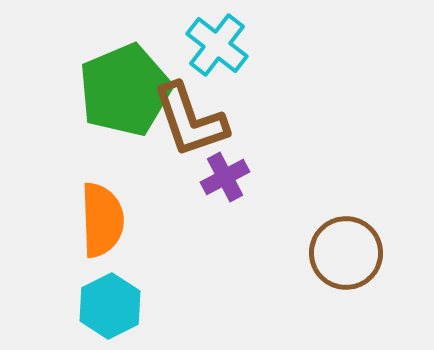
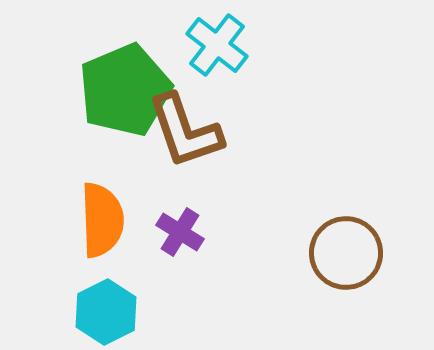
brown L-shape: moved 5 px left, 11 px down
purple cross: moved 45 px left, 55 px down; rotated 30 degrees counterclockwise
cyan hexagon: moved 4 px left, 6 px down
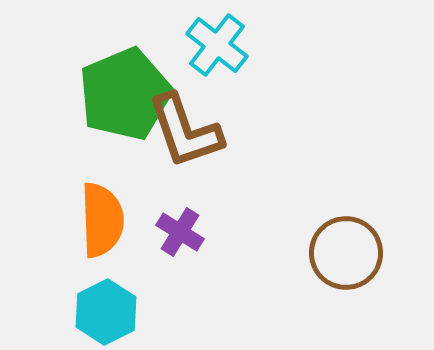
green pentagon: moved 4 px down
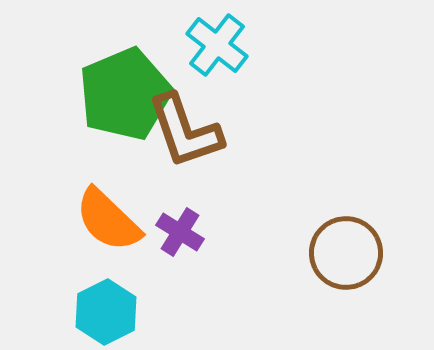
orange semicircle: moved 6 px right; rotated 136 degrees clockwise
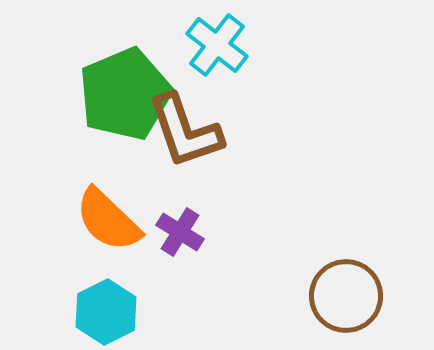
brown circle: moved 43 px down
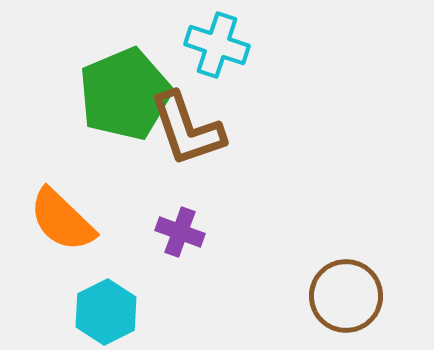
cyan cross: rotated 20 degrees counterclockwise
brown L-shape: moved 2 px right, 2 px up
orange semicircle: moved 46 px left
purple cross: rotated 12 degrees counterclockwise
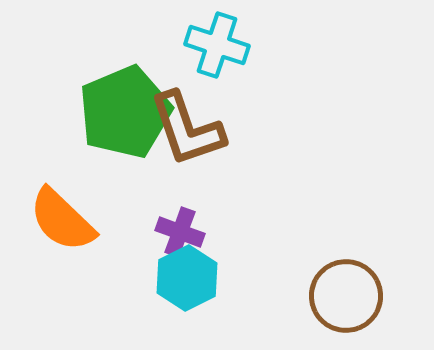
green pentagon: moved 18 px down
cyan hexagon: moved 81 px right, 34 px up
